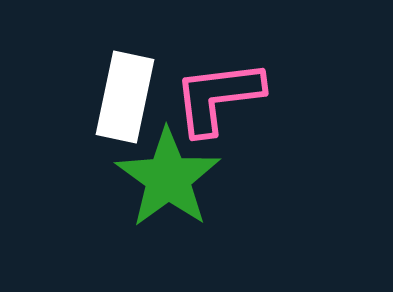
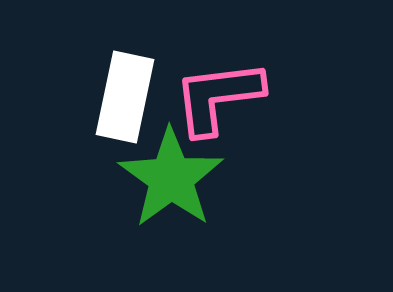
green star: moved 3 px right
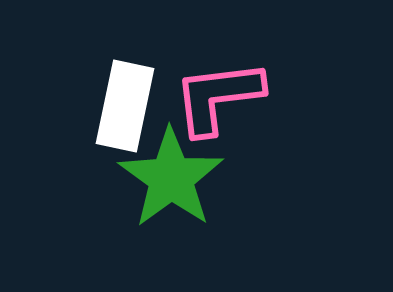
white rectangle: moved 9 px down
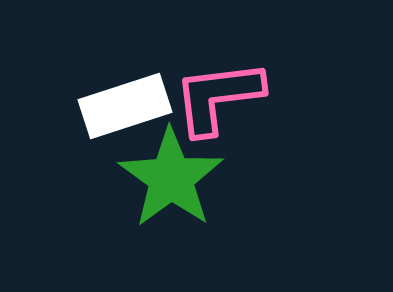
white rectangle: rotated 60 degrees clockwise
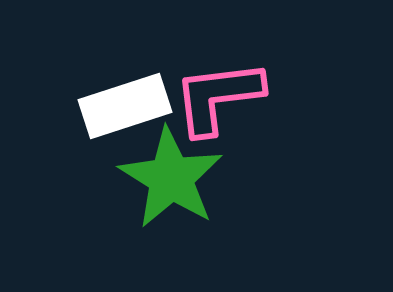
green star: rotated 4 degrees counterclockwise
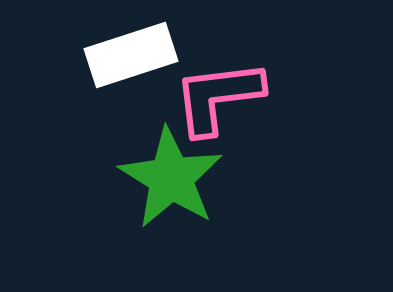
white rectangle: moved 6 px right, 51 px up
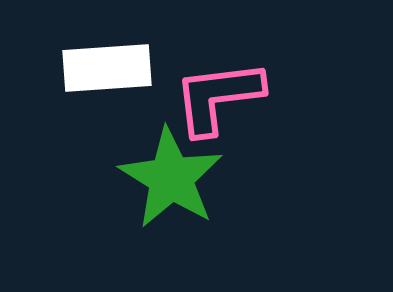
white rectangle: moved 24 px left, 13 px down; rotated 14 degrees clockwise
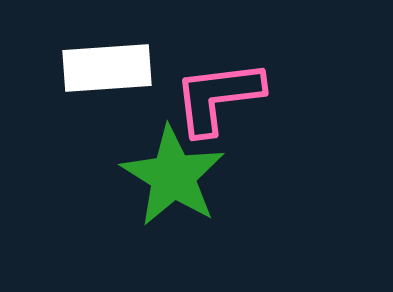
green star: moved 2 px right, 2 px up
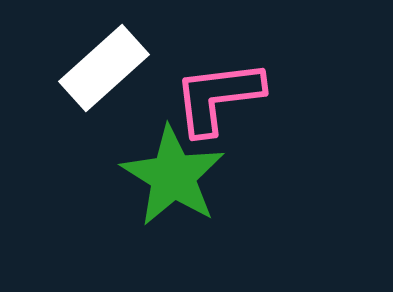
white rectangle: moved 3 px left; rotated 38 degrees counterclockwise
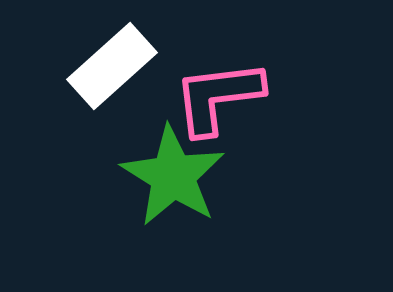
white rectangle: moved 8 px right, 2 px up
